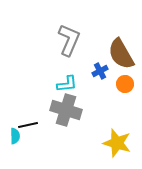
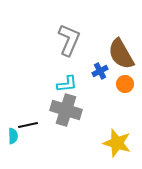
cyan semicircle: moved 2 px left
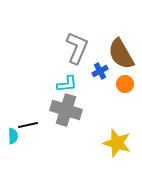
gray L-shape: moved 8 px right, 8 px down
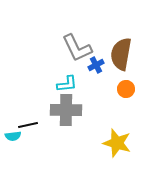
gray L-shape: rotated 132 degrees clockwise
brown semicircle: rotated 40 degrees clockwise
blue cross: moved 4 px left, 6 px up
orange circle: moved 1 px right, 5 px down
gray cross: rotated 16 degrees counterclockwise
cyan semicircle: rotated 84 degrees clockwise
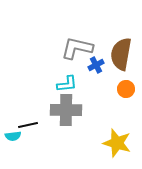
gray L-shape: rotated 128 degrees clockwise
